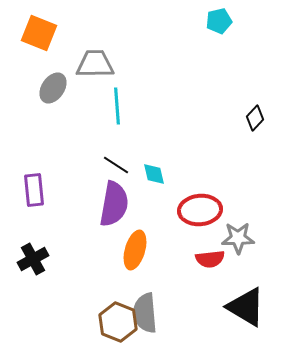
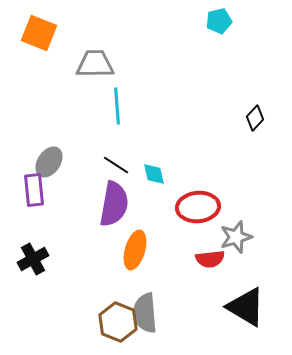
gray ellipse: moved 4 px left, 74 px down
red ellipse: moved 2 px left, 3 px up
gray star: moved 2 px left, 1 px up; rotated 16 degrees counterclockwise
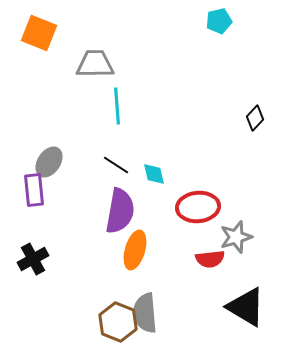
purple semicircle: moved 6 px right, 7 px down
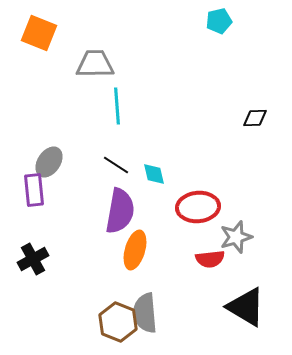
black diamond: rotated 45 degrees clockwise
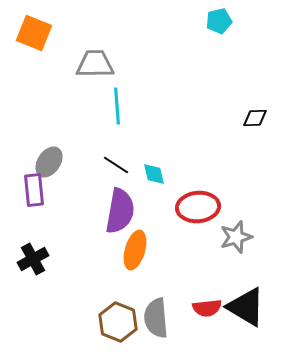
orange square: moved 5 px left
red semicircle: moved 3 px left, 49 px down
gray semicircle: moved 11 px right, 5 px down
